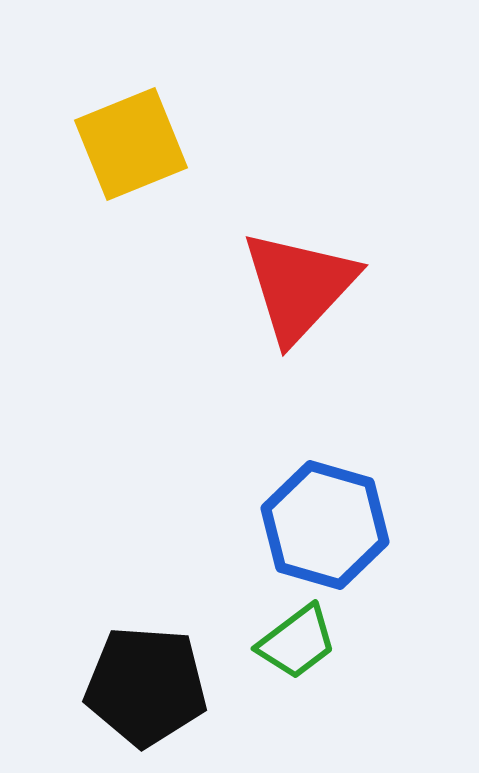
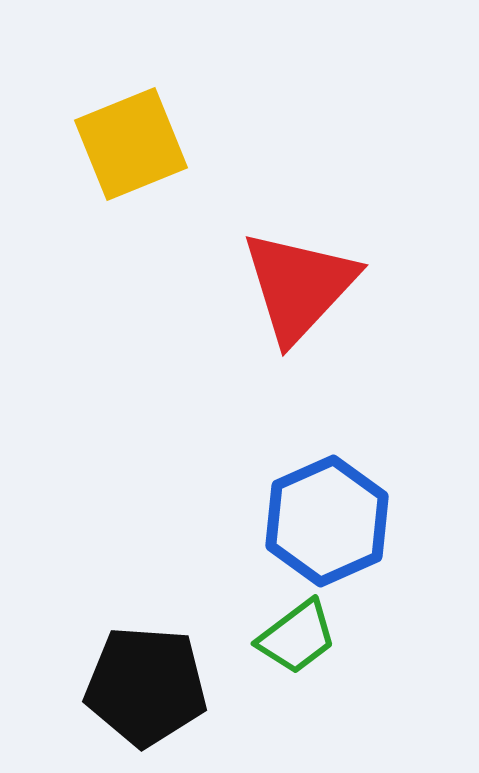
blue hexagon: moved 2 px right, 4 px up; rotated 20 degrees clockwise
green trapezoid: moved 5 px up
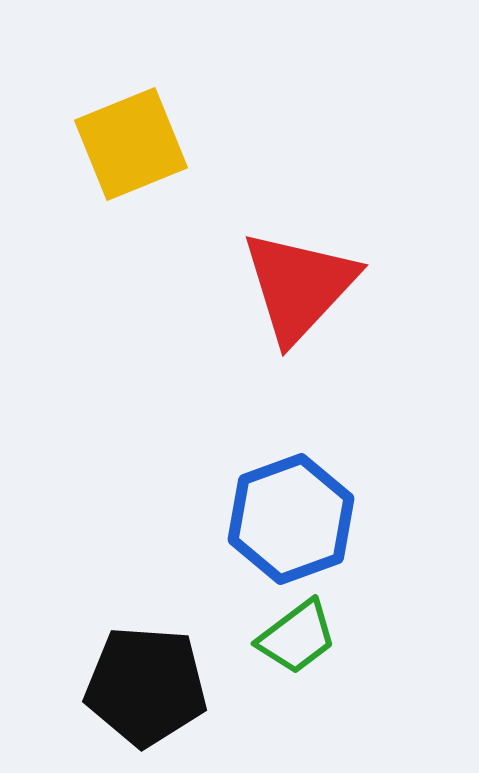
blue hexagon: moved 36 px left, 2 px up; rotated 4 degrees clockwise
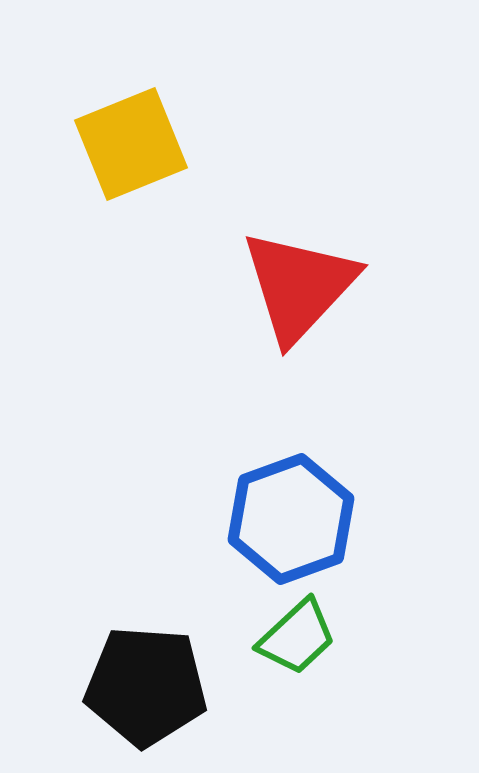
green trapezoid: rotated 6 degrees counterclockwise
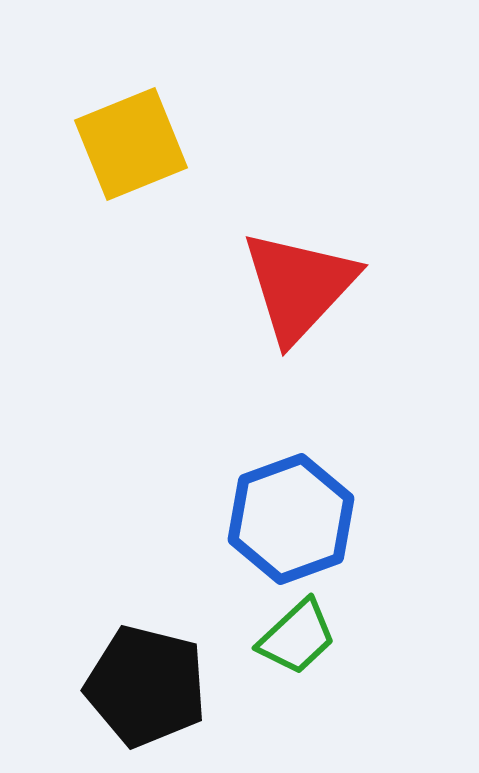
black pentagon: rotated 10 degrees clockwise
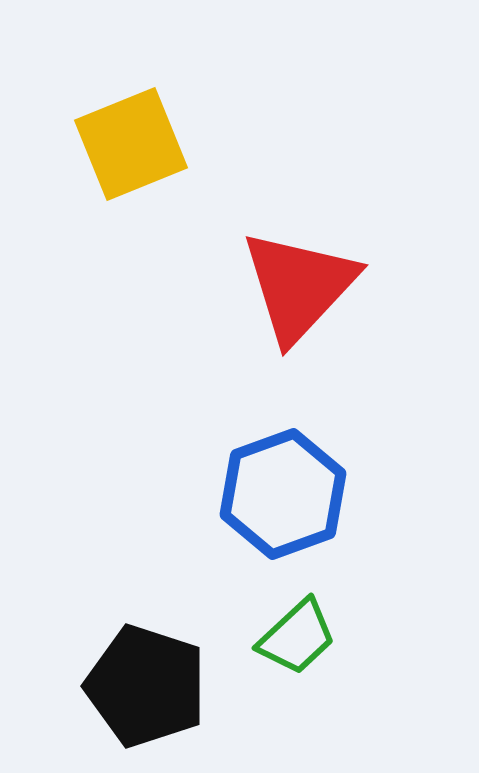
blue hexagon: moved 8 px left, 25 px up
black pentagon: rotated 4 degrees clockwise
